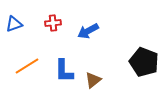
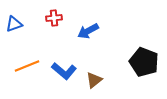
red cross: moved 1 px right, 5 px up
orange line: rotated 10 degrees clockwise
blue L-shape: rotated 50 degrees counterclockwise
brown triangle: moved 1 px right
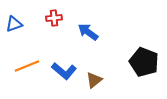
blue arrow: moved 1 px down; rotated 65 degrees clockwise
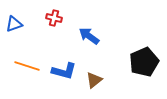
red cross: rotated 21 degrees clockwise
blue arrow: moved 1 px right, 4 px down
black pentagon: rotated 28 degrees clockwise
orange line: rotated 40 degrees clockwise
blue L-shape: rotated 25 degrees counterclockwise
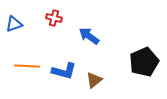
orange line: rotated 15 degrees counterclockwise
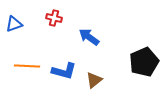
blue arrow: moved 1 px down
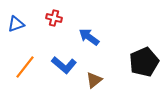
blue triangle: moved 2 px right
orange line: moved 2 px left, 1 px down; rotated 55 degrees counterclockwise
blue L-shape: moved 6 px up; rotated 25 degrees clockwise
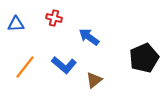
blue triangle: rotated 18 degrees clockwise
black pentagon: moved 4 px up
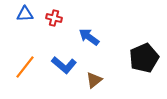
blue triangle: moved 9 px right, 10 px up
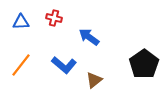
blue triangle: moved 4 px left, 8 px down
black pentagon: moved 6 px down; rotated 12 degrees counterclockwise
orange line: moved 4 px left, 2 px up
